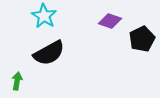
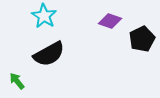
black semicircle: moved 1 px down
green arrow: rotated 48 degrees counterclockwise
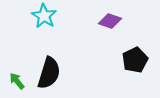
black pentagon: moved 7 px left, 21 px down
black semicircle: moved 19 px down; rotated 44 degrees counterclockwise
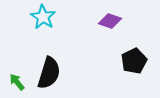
cyan star: moved 1 px left, 1 px down
black pentagon: moved 1 px left, 1 px down
green arrow: moved 1 px down
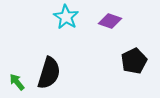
cyan star: moved 23 px right
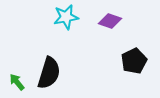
cyan star: rotated 30 degrees clockwise
